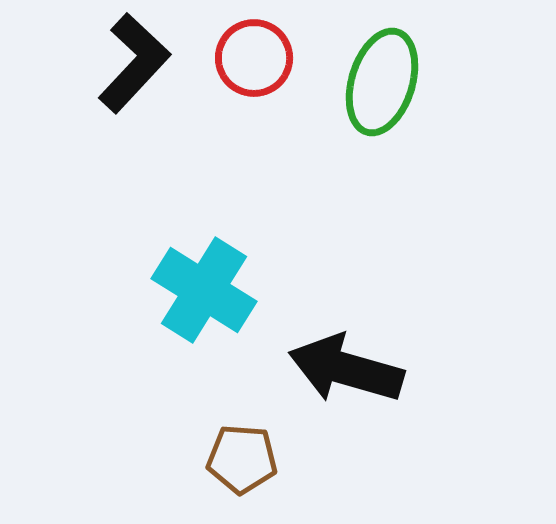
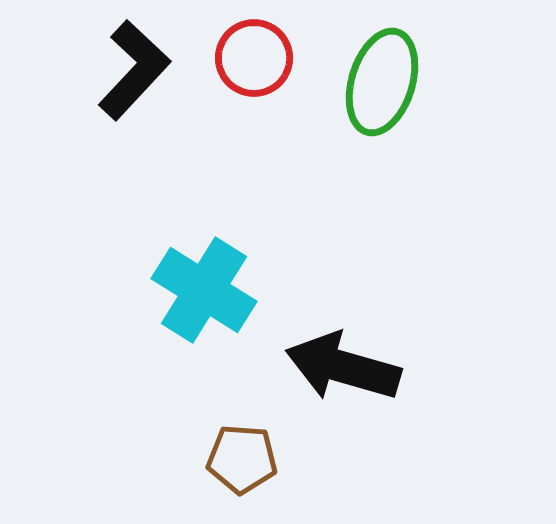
black L-shape: moved 7 px down
black arrow: moved 3 px left, 2 px up
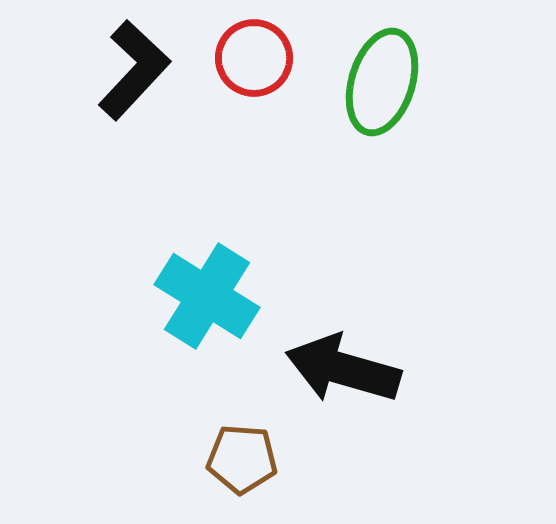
cyan cross: moved 3 px right, 6 px down
black arrow: moved 2 px down
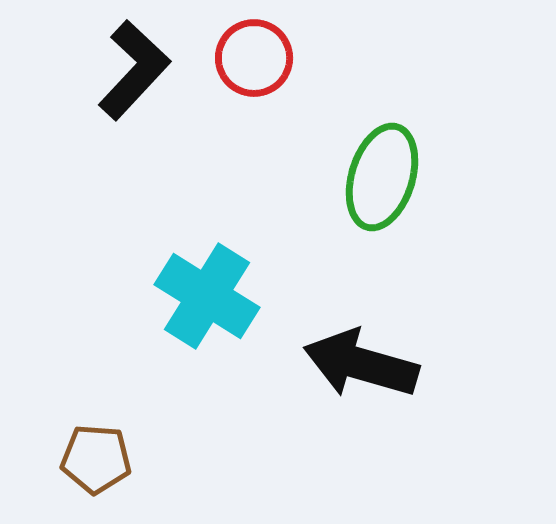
green ellipse: moved 95 px down
black arrow: moved 18 px right, 5 px up
brown pentagon: moved 146 px left
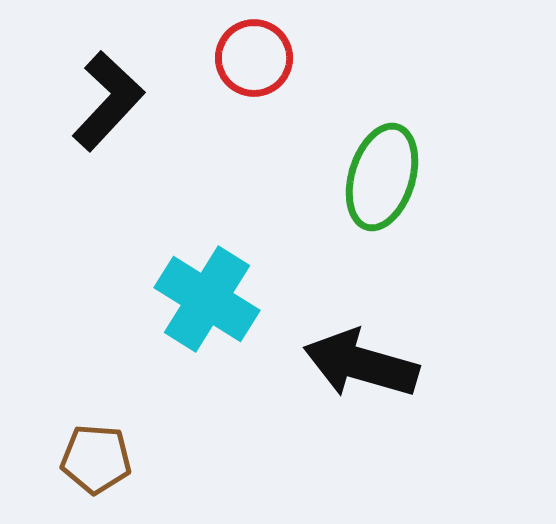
black L-shape: moved 26 px left, 31 px down
cyan cross: moved 3 px down
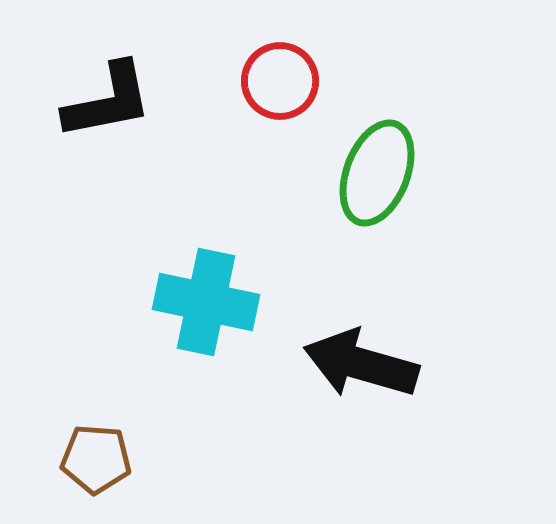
red circle: moved 26 px right, 23 px down
black L-shape: rotated 36 degrees clockwise
green ellipse: moved 5 px left, 4 px up; rotated 4 degrees clockwise
cyan cross: moved 1 px left, 3 px down; rotated 20 degrees counterclockwise
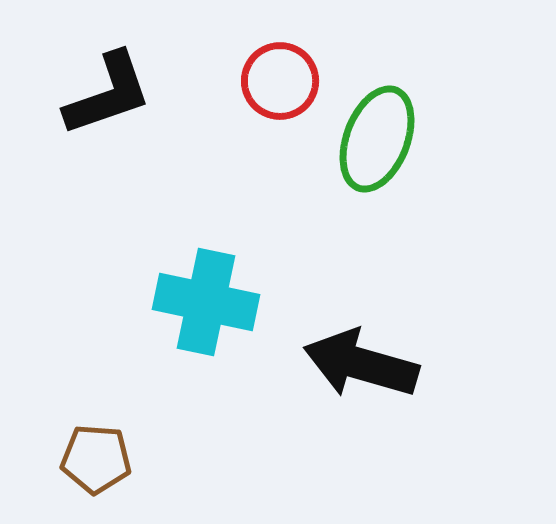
black L-shape: moved 7 px up; rotated 8 degrees counterclockwise
green ellipse: moved 34 px up
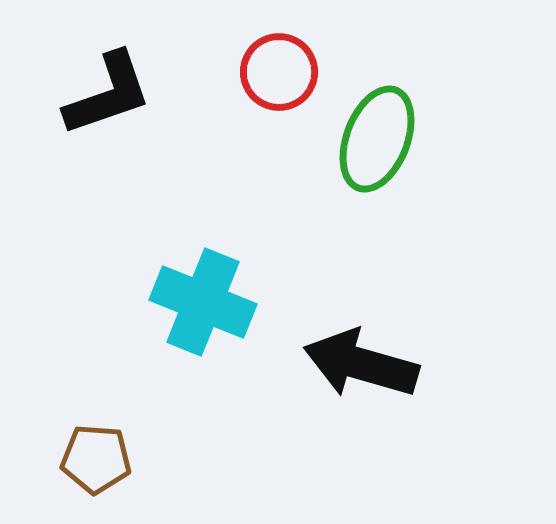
red circle: moved 1 px left, 9 px up
cyan cross: moved 3 px left; rotated 10 degrees clockwise
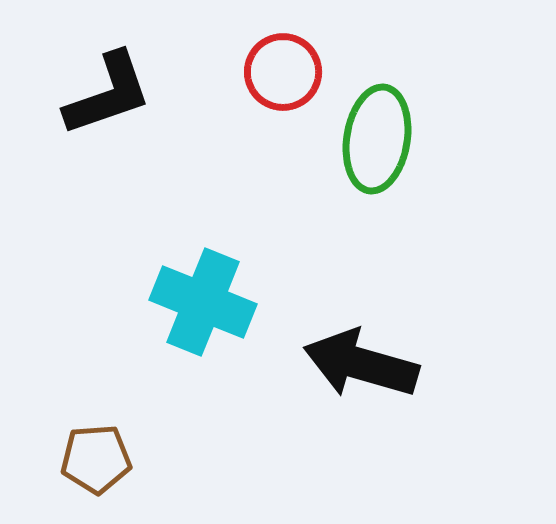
red circle: moved 4 px right
green ellipse: rotated 12 degrees counterclockwise
brown pentagon: rotated 8 degrees counterclockwise
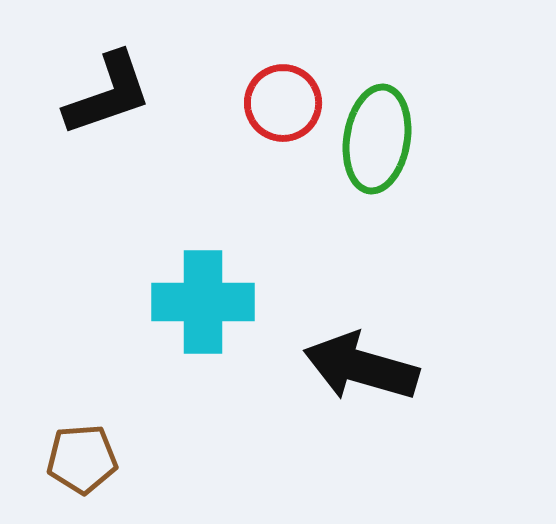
red circle: moved 31 px down
cyan cross: rotated 22 degrees counterclockwise
black arrow: moved 3 px down
brown pentagon: moved 14 px left
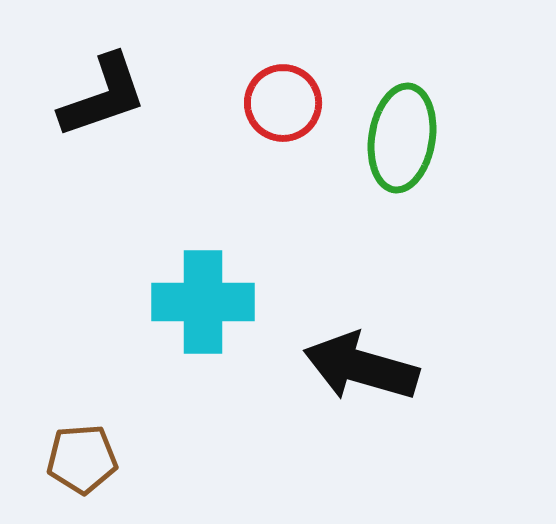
black L-shape: moved 5 px left, 2 px down
green ellipse: moved 25 px right, 1 px up
